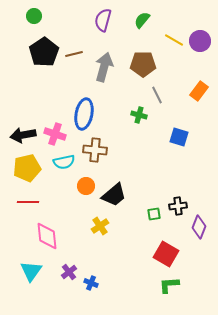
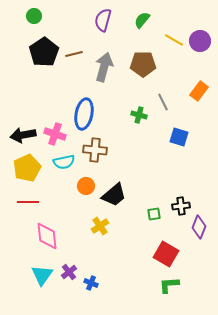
gray line: moved 6 px right, 7 px down
yellow pentagon: rotated 12 degrees counterclockwise
black cross: moved 3 px right
cyan triangle: moved 11 px right, 4 px down
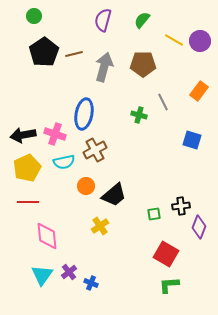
blue square: moved 13 px right, 3 px down
brown cross: rotated 35 degrees counterclockwise
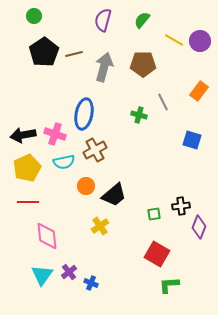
red square: moved 9 px left
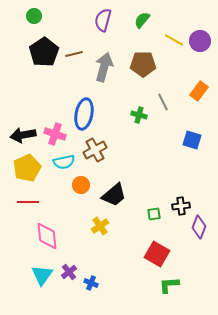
orange circle: moved 5 px left, 1 px up
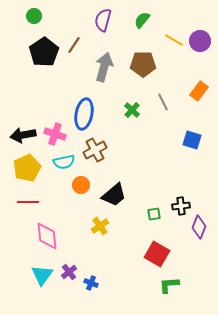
brown line: moved 9 px up; rotated 42 degrees counterclockwise
green cross: moved 7 px left, 5 px up; rotated 28 degrees clockwise
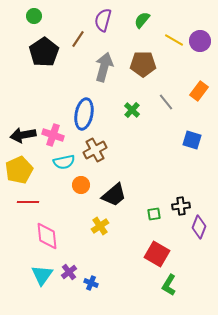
brown line: moved 4 px right, 6 px up
gray line: moved 3 px right; rotated 12 degrees counterclockwise
pink cross: moved 2 px left, 1 px down
yellow pentagon: moved 8 px left, 2 px down
green L-shape: rotated 55 degrees counterclockwise
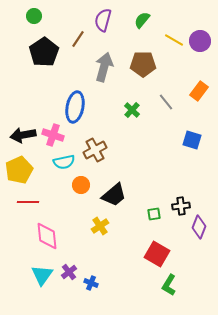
blue ellipse: moved 9 px left, 7 px up
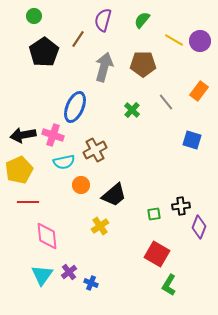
blue ellipse: rotated 12 degrees clockwise
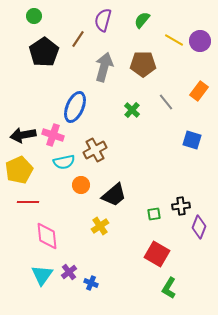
green L-shape: moved 3 px down
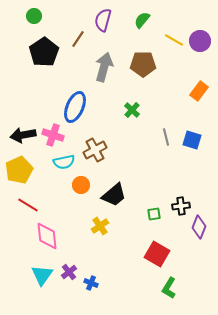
gray line: moved 35 px down; rotated 24 degrees clockwise
red line: moved 3 px down; rotated 30 degrees clockwise
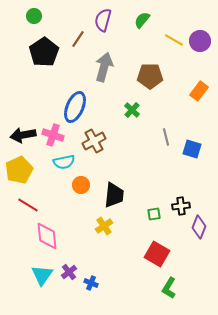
brown pentagon: moved 7 px right, 12 px down
blue square: moved 9 px down
brown cross: moved 1 px left, 9 px up
black trapezoid: rotated 44 degrees counterclockwise
yellow cross: moved 4 px right
